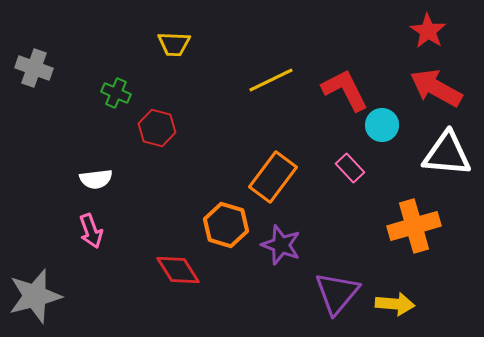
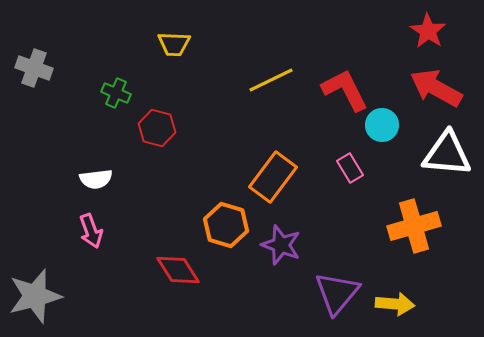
pink rectangle: rotated 12 degrees clockwise
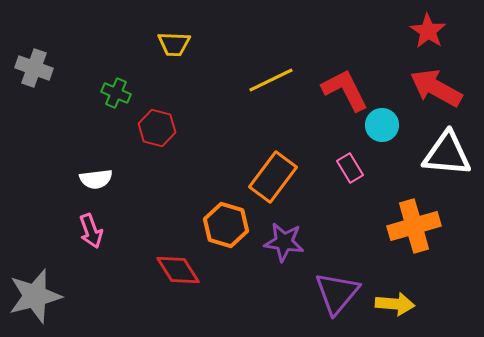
purple star: moved 3 px right, 3 px up; rotated 12 degrees counterclockwise
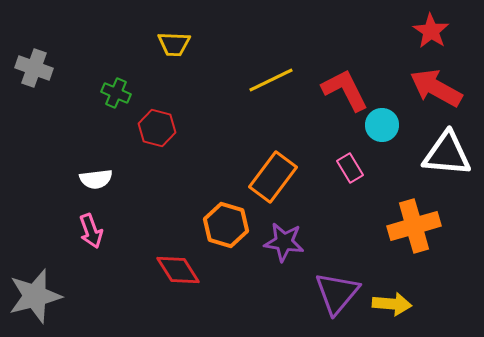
red star: moved 3 px right
yellow arrow: moved 3 px left
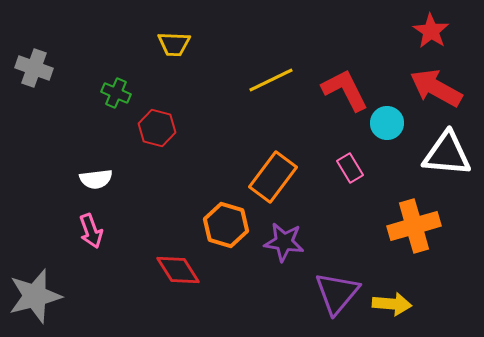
cyan circle: moved 5 px right, 2 px up
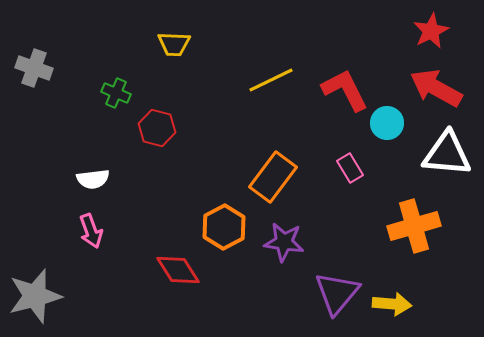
red star: rotated 12 degrees clockwise
white semicircle: moved 3 px left
orange hexagon: moved 2 px left, 2 px down; rotated 15 degrees clockwise
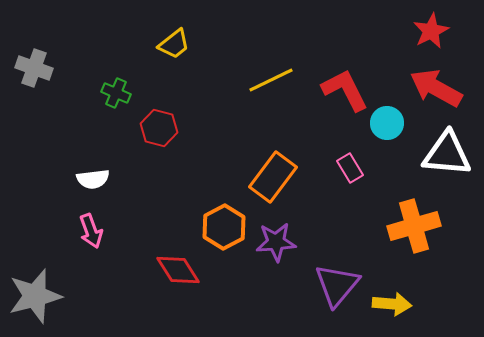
yellow trapezoid: rotated 40 degrees counterclockwise
red hexagon: moved 2 px right
purple star: moved 8 px left; rotated 12 degrees counterclockwise
purple triangle: moved 8 px up
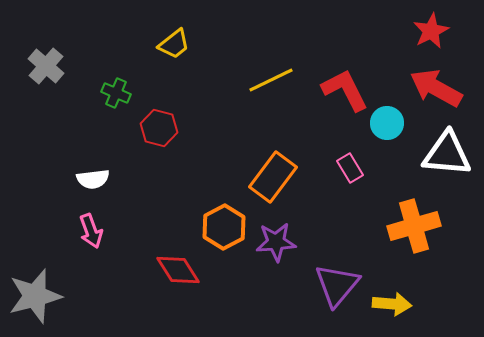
gray cross: moved 12 px right, 2 px up; rotated 21 degrees clockwise
